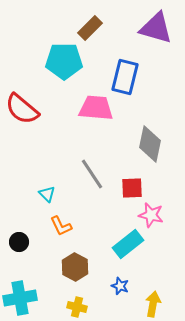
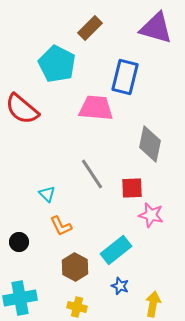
cyan pentagon: moved 7 px left, 3 px down; rotated 27 degrees clockwise
cyan rectangle: moved 12 px left, 6 px down
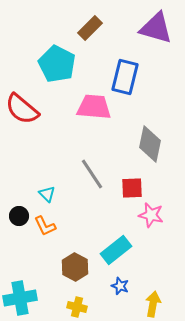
pink trapezoid: moved 2 px left, 1 px up
orange L-shape: moved 16 px left
black circle: moved 26 px up
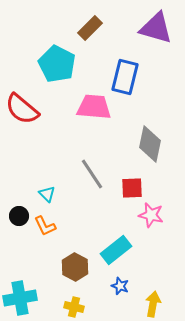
yellow cross: moved 3 px left
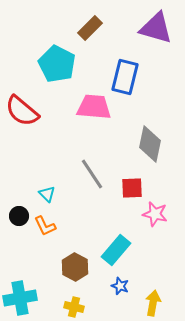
red semicircle: moved 2 px down
pink star: moved 4 px right, 1 px up
cyan rectangle: rotated 12 degrees counterclockwise
yellow arrow: moved 1 px up
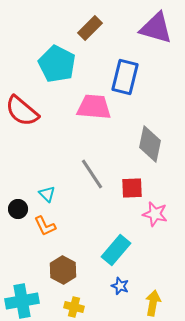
black circle: moved 1 px left, 7 px up
brown hexagon: moved 12 px left, 3 px down
cyan cross: moved 2 px right, 3 px down
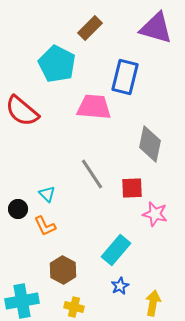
blue star: rotated 24 degrees clockwise
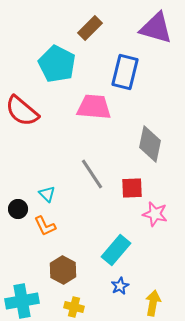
blue rectangle: moved 5 px up
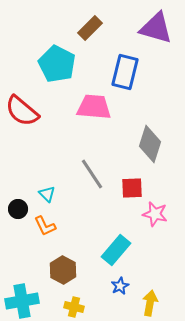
gray diamond: rotated 6 degrees clockwise
yellow arrow: moved 3 px left
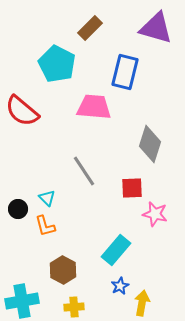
gray line: moved 8 px left, 3 px up
cyan triangle: moved 4 px down
orange L-shape: rotated 10 degrees clockwise
yellow arrow: moved 8 px left
yellow cross: rotated 18 degrees counterclockwise
